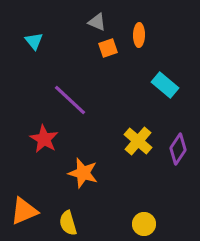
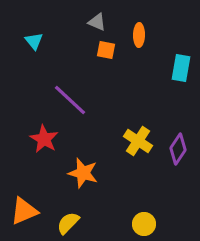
orange square: moved 2 px left, 2 px down; rotated 30 degrees clockwise
cyan rectangle: moved 16 px right, 17 px up; rotated 60 degrees clockwise
yellow cross: rotated 8 degrees counterclockwise
yellow semicircle: rotated 60 degrees clockwise
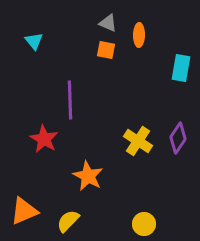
gray triangle: moved 11 px right, 1 px down
purple line: rotated 45 degrees clockwise
purple diamond: moved 11 px up
orange star: moved 5 px right, 3 px down; rotated 12 degrees clockwise
yellow semicircle: moved 2 px up
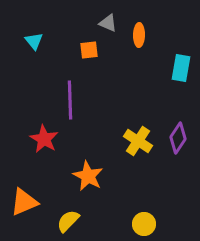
orange square: moved 17 px left; rotated 18 degrees counterclockwise
orange triangle: moved 9 px up
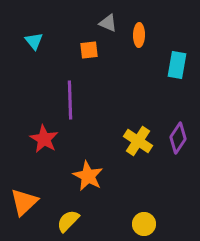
cyan rectangle: moved 4 px left, 3 px up
orange triangle: rotated 20 degrees counterclockwise
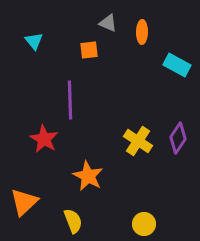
orange ellipse: moved 3 px right, 3 px up
cyan rectangle: rotated 72 degrees counterclockwise
yellow semicircle: moved 5 px right; rotated 115 degrees clockwise
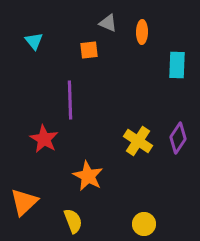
cyan rectangle: rotated 64 degrees clockwise
